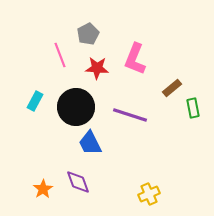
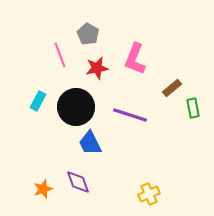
gray pentagon: rotated 15 degrees counterclockwise
red star: rotated 15 degrees counterclockwise
cyan rectangle: moved 3 px right
orange star: rotated 12 degrees clockwise
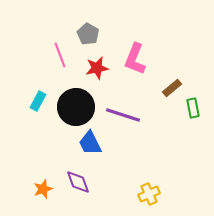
purple line: moved 7 px left
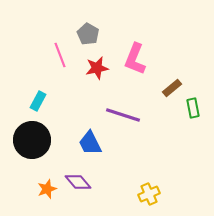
black circle: moved 44 px left, 33 px down
purple diamond: rotated 20 degrees counterclockwise
orange star: moved 4 px right
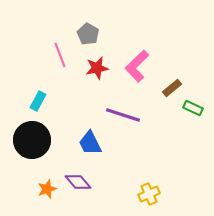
pink L-shape: moved 2 px right, 7 px down; rotated 24 degrees clockwise
green rectangle: rotated 54 degrees counterclockwise
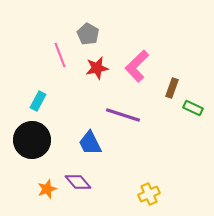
brown rectangle: rotated 30 degrees counterclockwise
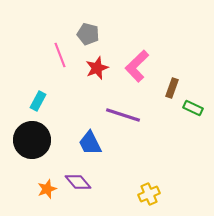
gray pentagon: rotated 15 degrees counterclockwise
red star: rotated 10 degrees counterclockwise
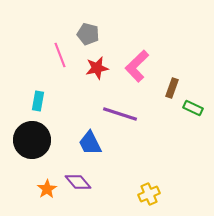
red star: rotated 10 degrees clockwise
cyan rectangle: rotated 18 degrees counterclockwise
purple line: moved 3 px left, 1 px up
orange star: rotated 12 degrees counterclockwise
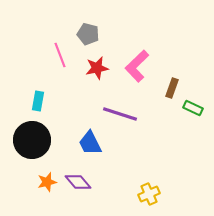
orange star: moved 7 px up; rotated 18 degrees clockwise
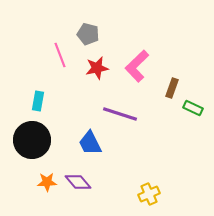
orange star: rotated 12 degrees clockwise
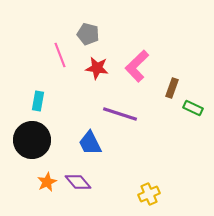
red star: rotated 20 degrees clockwise
orange star: rotated 24 degrees counterclockwise
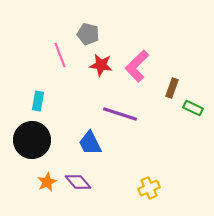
red star: moved 4 px right, 3 px up
yellow cross: moved 6 px up
